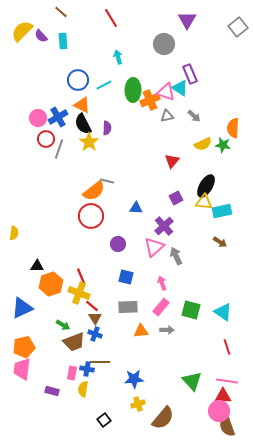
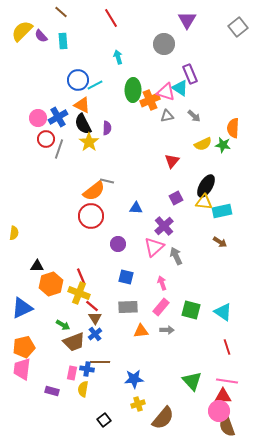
cyan line at (104, 85): moved 9 px left
blue cross at (95, 334): rotated 32 degrees clockwise
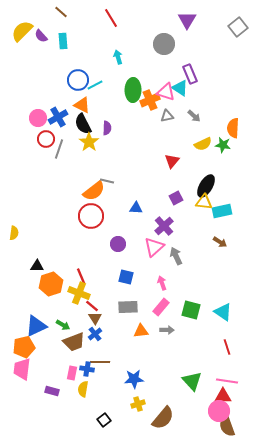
blue triangle at (22, 308): moved 14 px right, 18 px down
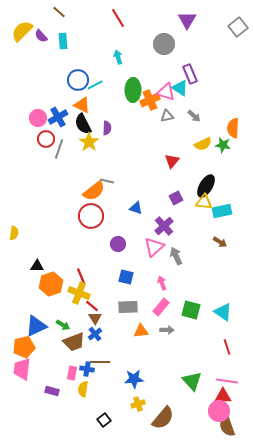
brown line at (61, 12): moved 2 px left
red line at (111, 18): moved 7 px right
blue triangle at (136, 208): rotated 16 degrees clockwise
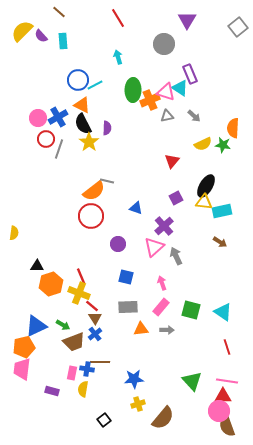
orange triangle at (141, 331): moved 2 px up
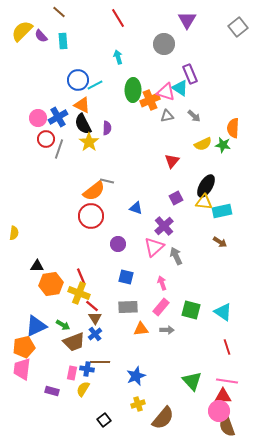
orange hexagon at (51, 284): rotated 10 degrees clockwise
blue star at (134, 379): moved 2 px right, 3 px up; rotated 18 degrees counterclockwise
yellow semicircle at (83, 389): rotated 21 degrees clockwise
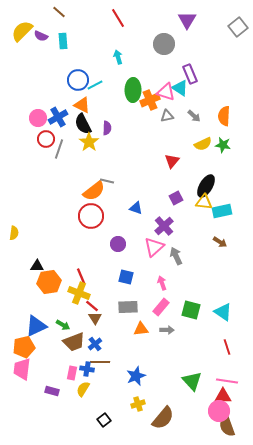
purple semicircle at (41, 36): rotated 24 degrees counterclockwise
orange semicircle at (233, 128): moved 9 px left, 12 px up
orange hexagon at (51, 284): moved 2 px left, 2 px up
blue cross at (95, 334): moved 10 px down
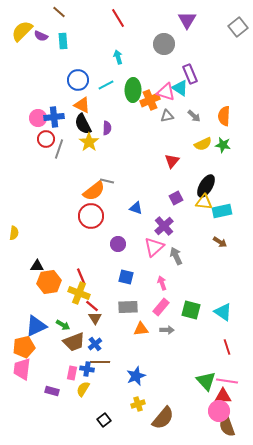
cyan line at (95, 85): moved 11 px right
blue cross at (58, 117): moved 4 px left; rotated 24 degrees clockwise
green triangle at (192, 381): moved 14 px right
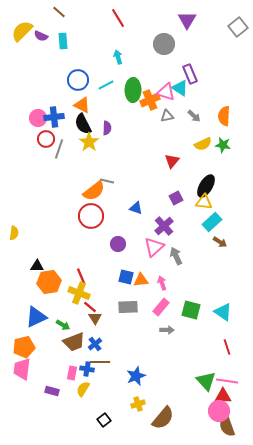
cyan rectangle at (222, 211): moved 10 px left, 11 px down; rotated 30 degrees counterclockwise
red line at (92, 306): moved 2 px left, 1 px down
blue triangle at (36, 326): moved 9 px up
orange triangle at (141, 329): moved 49 px up
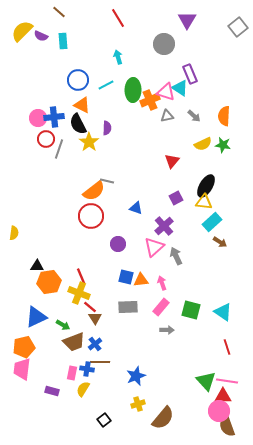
black semicircle at (83, 124): moved 5 px left
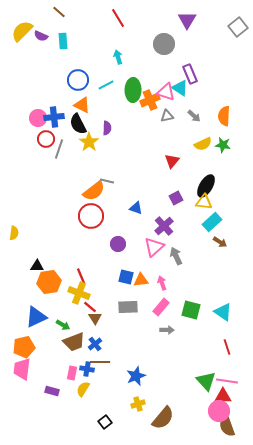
black square at (104, 420): moved 1 px right, 2 px down
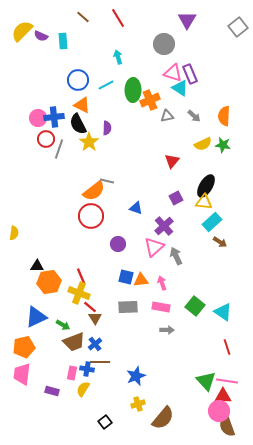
brown line at (59, 12): moved 24 px right, 5 px down
pink triangle at (166, 92): moved 7 px right, 19 px up
pink rectangle at (161, 307): rotated 60 degrees clockwise
green square at (191, 310): moved 4 px right, 4 px up; rotated 24 degrees clockwise
pink trapezoid at (22, 369): moved 5 px down
